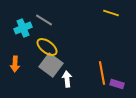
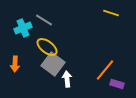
gray square: moved 2 px right, 1 px up
orange line: moved 3 px right, 3 px up; rotated 50 degrees clockwise
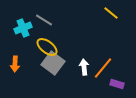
yellow line: rotated 21 degrees clockwise
gray square: moved 1 px up
orange line: moved 2 px left, 2 px up
white arrow: moved 17 px right, 12 px up
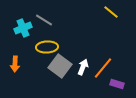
yellow line: moved 1 px up
yellow ellipse: rotated 40 degrees counterclockwise
gray square: moved 7 px right, 3 px down
white arrow: moved 1 px left; rotated 28 degrees clockwise
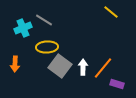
white arrow: rotated 21 degrees counterclockwise
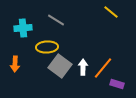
gray line: moved 12 px right
cyan cross: rotated 18 degrees clockwise
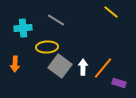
purple rectangle: moved 2 px right, 1 px up
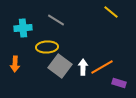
orange line: moved 1 px left, 1 px up; rotated 20 degrees clockwise
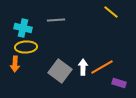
gray line: rotated 36 degrees counterclockwise
cyan cross: rotated 18 degrees clockwise
yellow ellipse: moved 21 px left
gray square: moved 5 px down
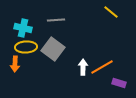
gray square: moved 7 px left, 22 px up
